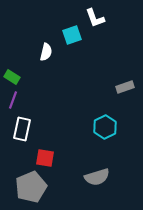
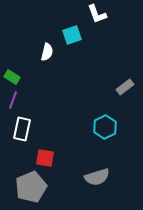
white L-shape: moved 2 px right, 4 px up
white semicircle: moved 1 px right
gray rectangle: rotated 18 degrees counterclockwise
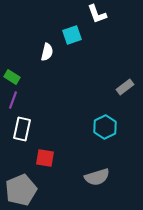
gray pentagon: moved 10 px left, 3 px down
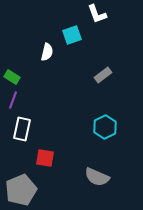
gray rectangle: moved 22 px left, 12 px up
gray semicircle: rotated 40 degrees clockwise
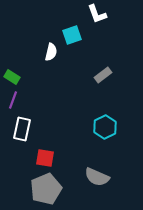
white semicircle: moved 4 px right
gray pentagon: moved 25 px right, 1 px up
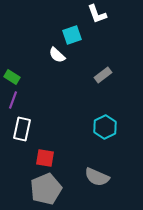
white semicircle: moved 6 px right, 3 px down; rotated 120 degrees clockwise
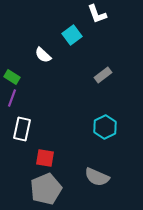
cyan square: rotated 18 degrees counterclockwise
white semicircle: moved 14 px left
purple line: moved 1 px left, 2 px up
